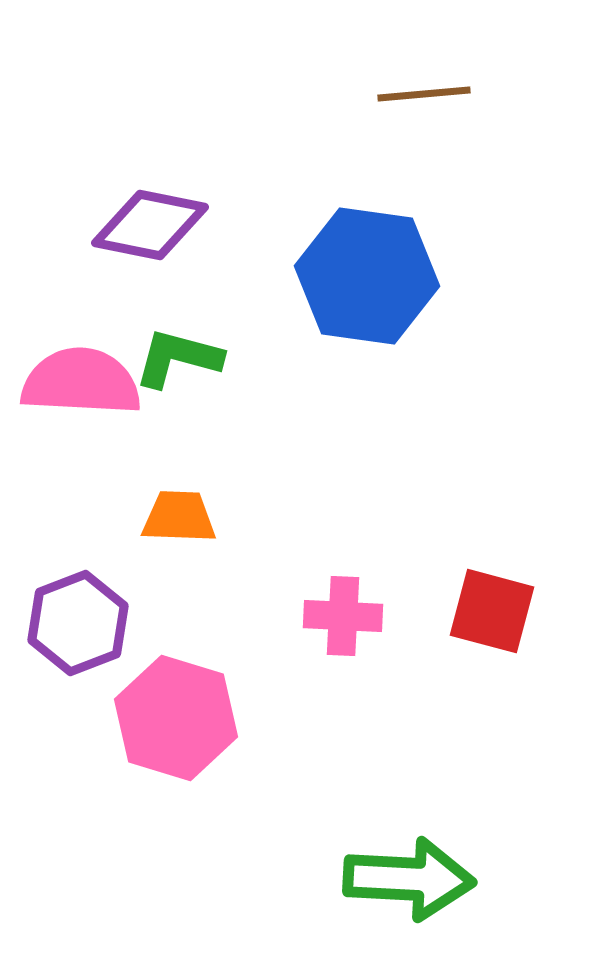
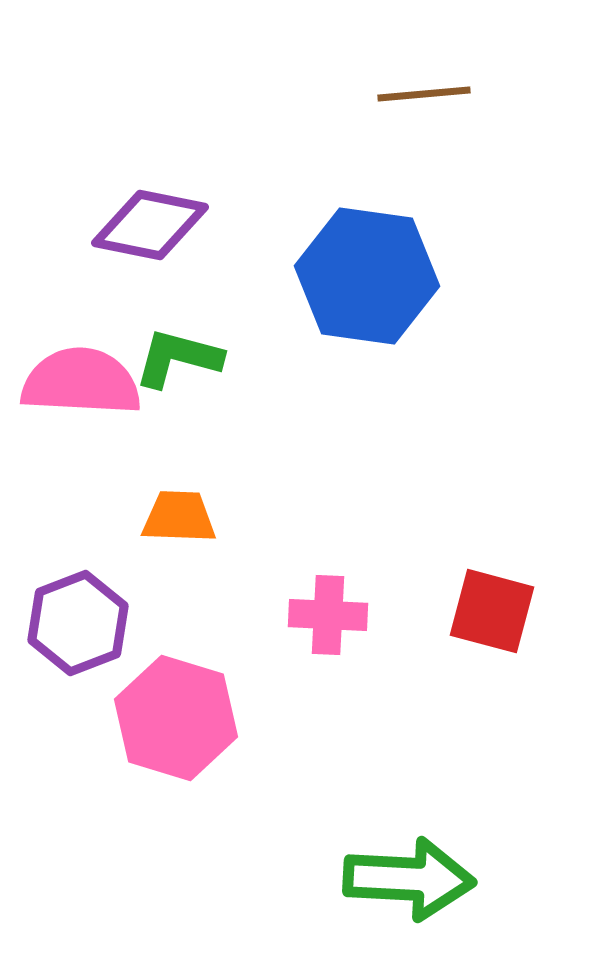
pink cross: moved 15 px left, 1 px up
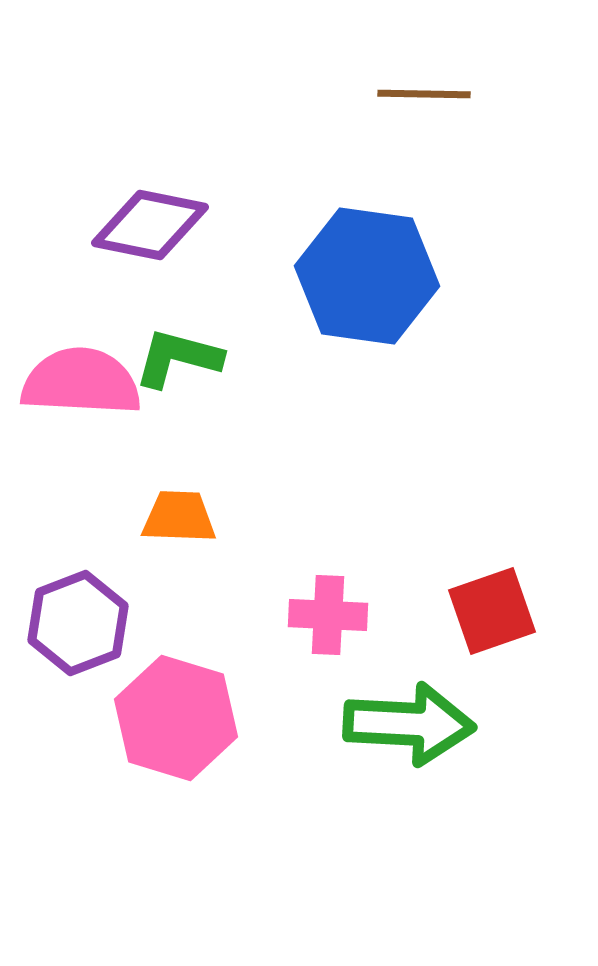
brown line: rotated 6 degrees clockwise
red square: rotated 34 degrees counterclockwise
green arrow: moved 155 px up
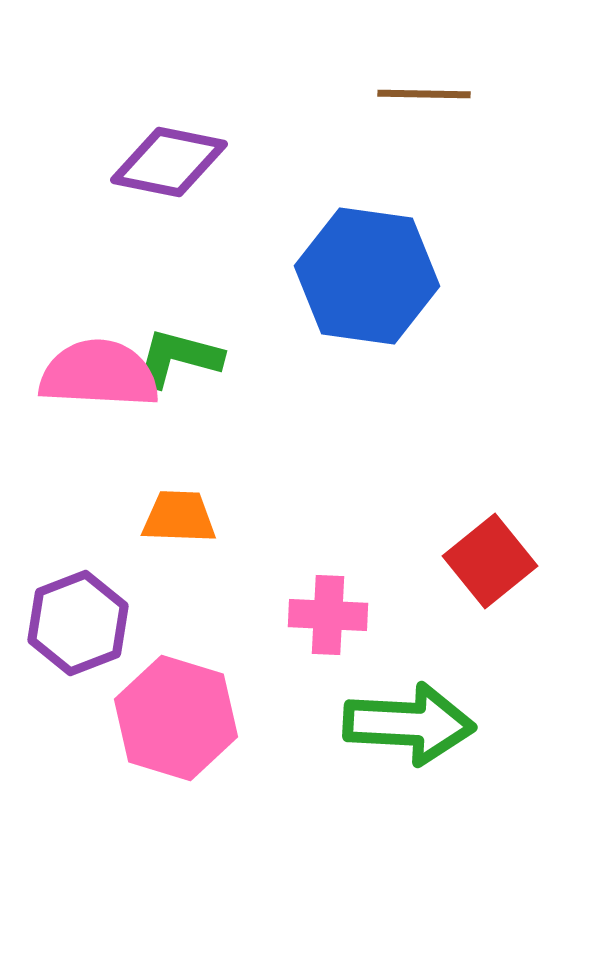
purple diamond: moved 19 px right, 63 px up
pink semicircle: moved 18 px right, 8 px up
red square: moved 2 px left, 50 px up; rotated 20 degrees counterclockwise
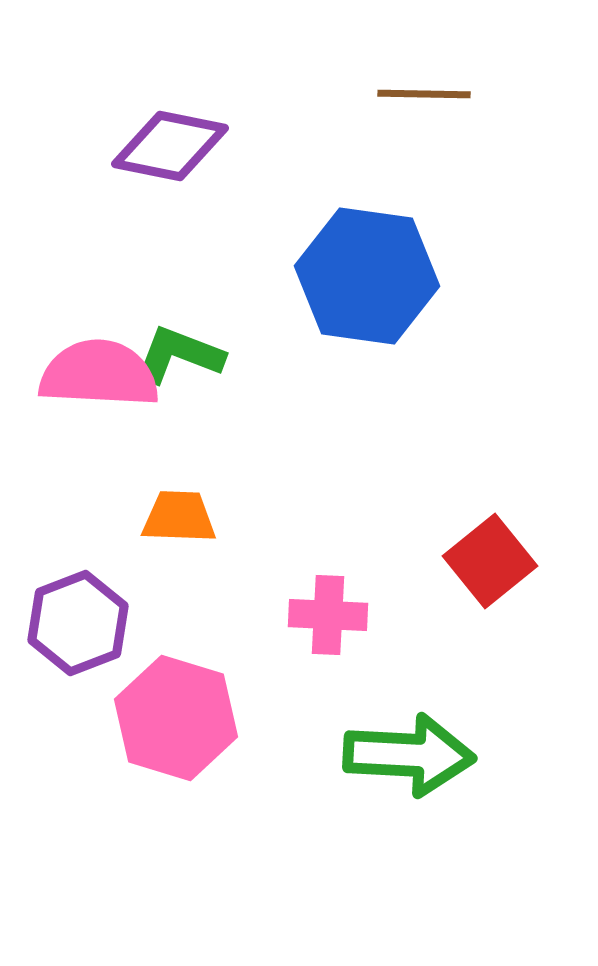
purple diamond: moved 1 px right, 16 px up
green L-shape: moved 1 px right, 3 px up; rotated 6 degrees clockwise
green arrow: moved 31 px down
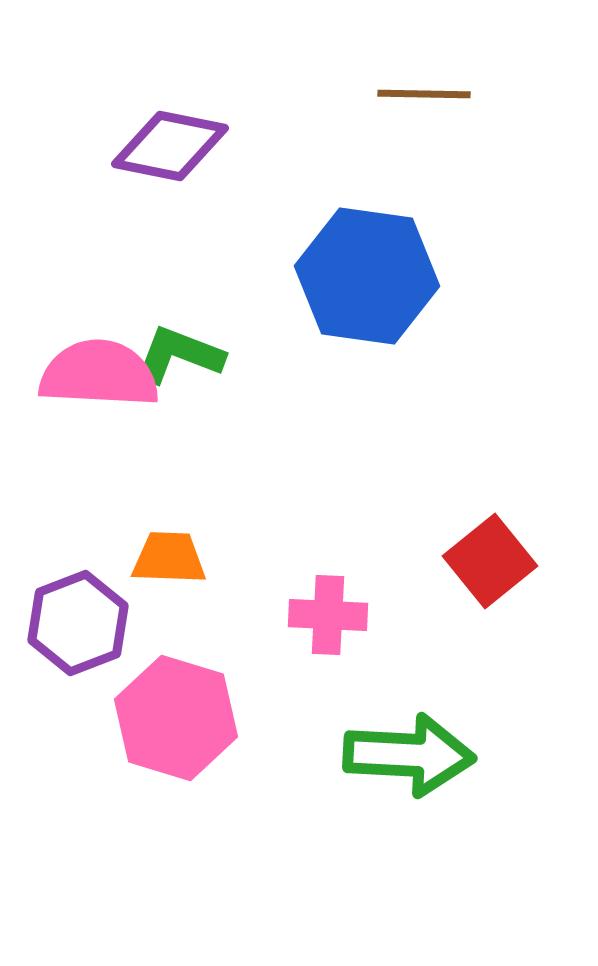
orange trapezoid: moved 10 px left, 41 px down
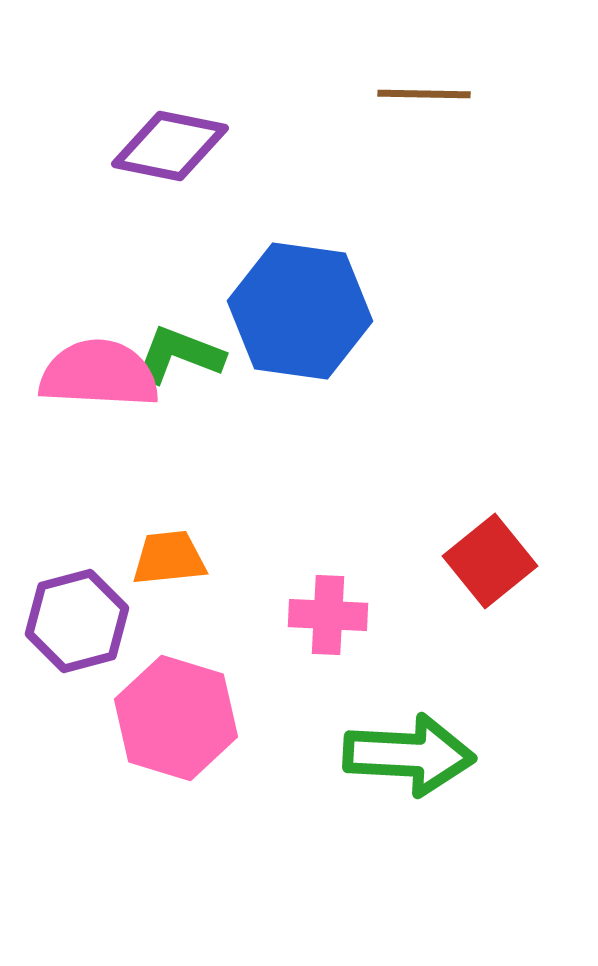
blue hexagon: moved 67 px left, 35 px down
orange trapezoid: rotated 8 degrees counterclockwise
purple hexagon: moved 1 px left, 2 px up; rotated 6 degrees clockwise
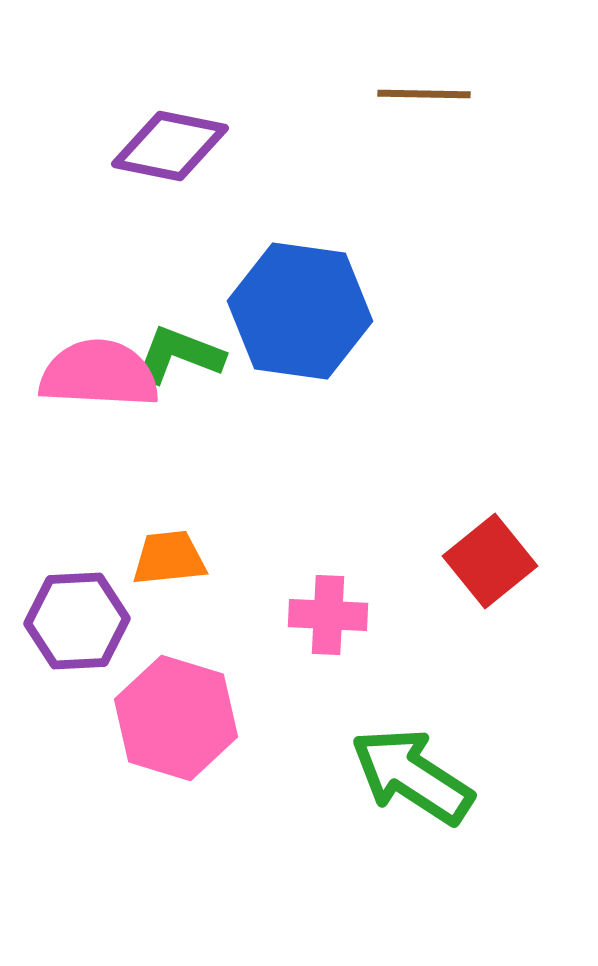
purple hexagon: rotated 12 degrees clockwise
green arrow: moved 3 px right, 21 px down; rotated 150 degrees counterclockwise
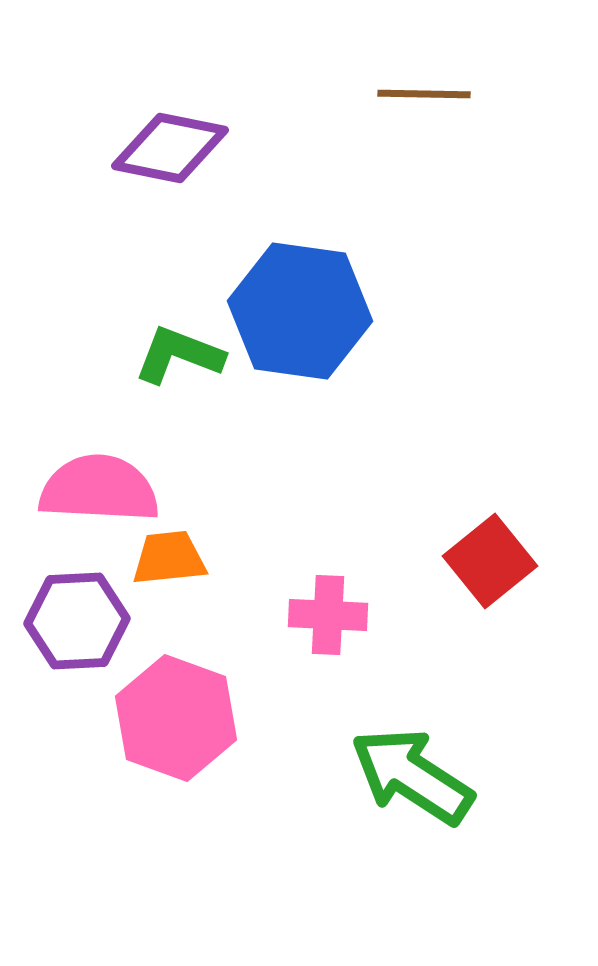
purple diamond: moved 2 px down
pink semicircle: moved 115 px down
pink hexagon: rotated 3 degrees clockwise
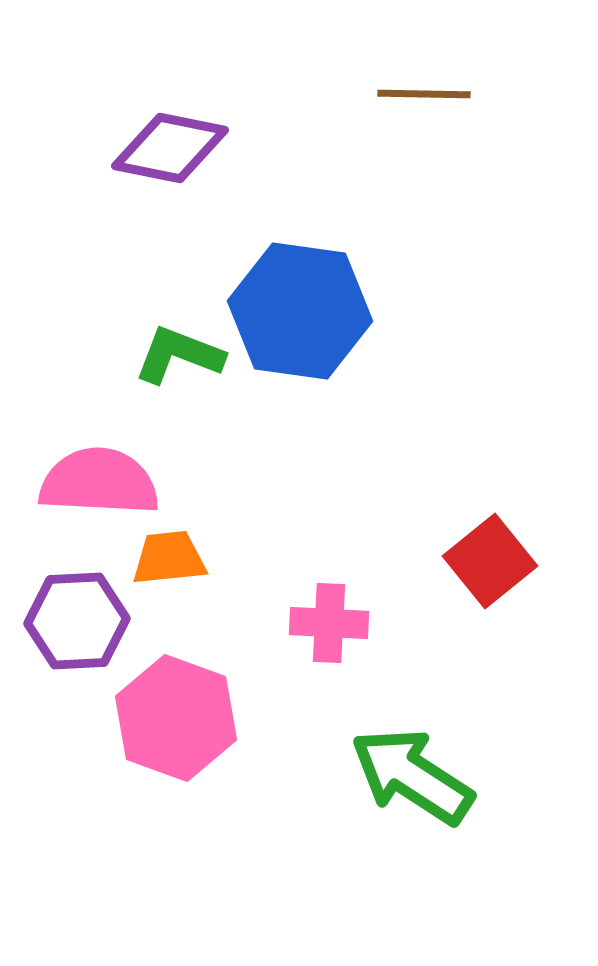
pink semicircle: moved 7 px up
pink cross: moved 1 px right, 8 px down
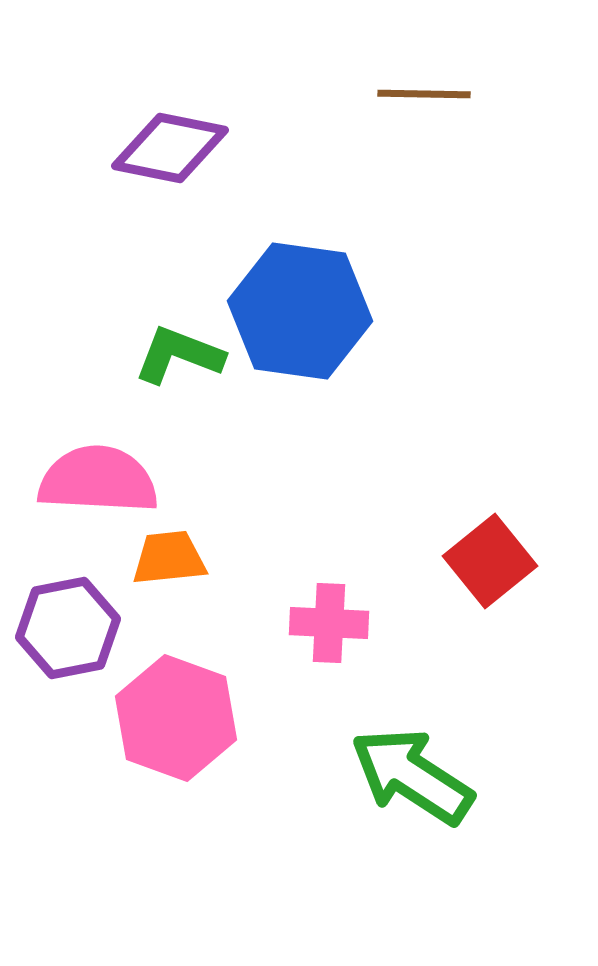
pink semicircle: moved 1 px left, 2 px up
purple hexagon: moved 9 px left, 7 px down; rotated 8 degrees counterclockwise
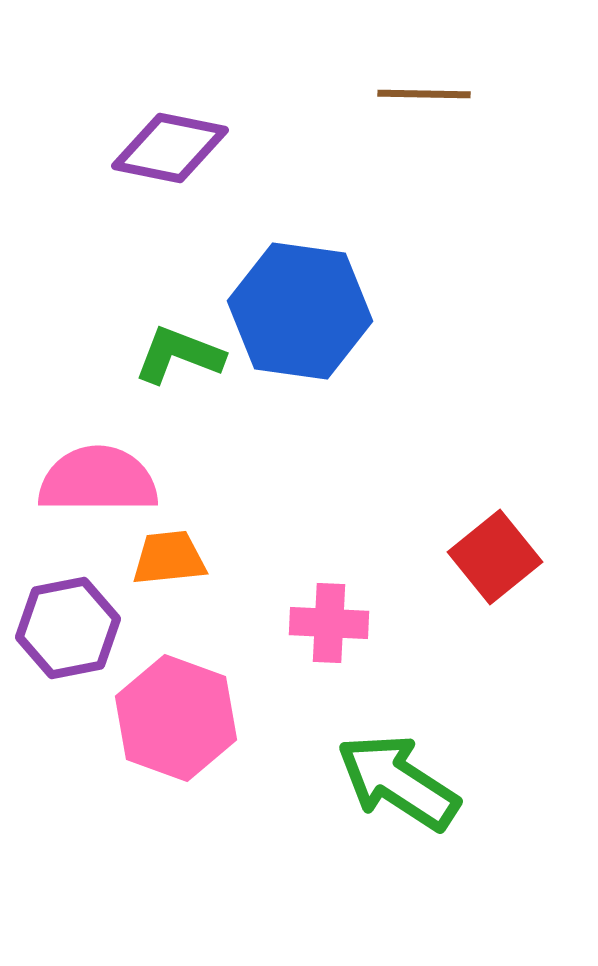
pink semicircle: rotated 3 degrees counterclockwise
red square: moved 5 px right, 4 px up
green arrow: moved 14 px left, 6 px down
